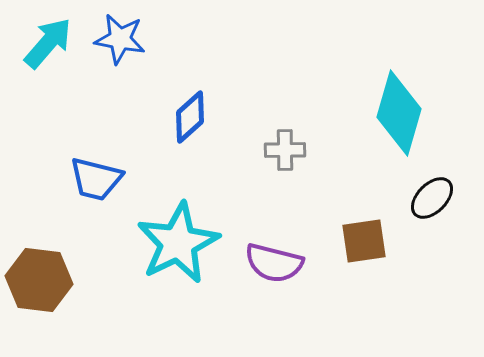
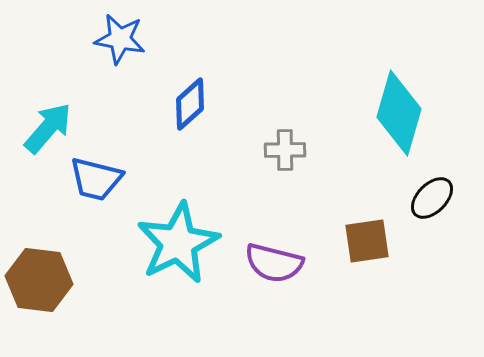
cyan arrow: moved 85 px down
blue diamond: moved 13 px up
brown square: moved 3 px right
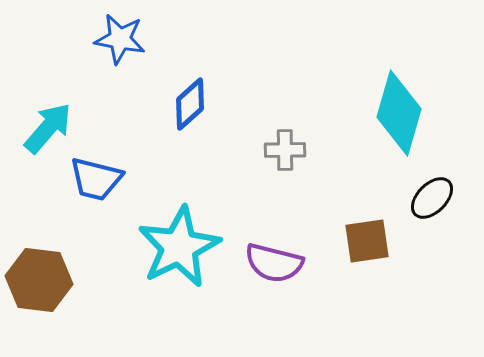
cyan star: moved 1 px right, 4 px down
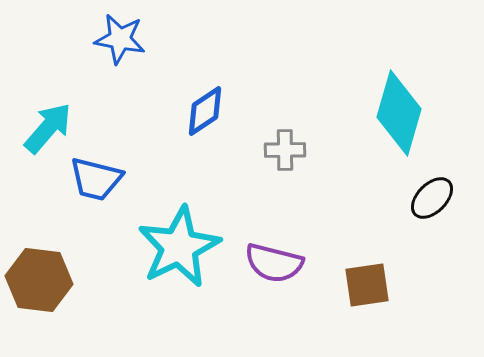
blue diamond: moved 15 px right, 7 px down; rotated 8 degrees clockwise
brown square: moved 44 px down
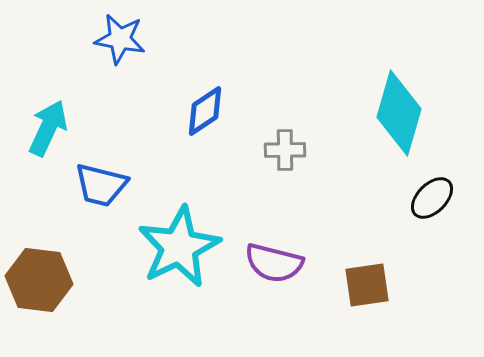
cyan arrow: rotated 16 degrees counterclockwise
blue trapezoid: moved 5 px right, 6 px down
